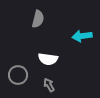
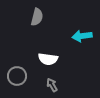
gray semicircle: moved 1 px left, 2 px up
gray circle: moved 1 px left, 1 px down
gray arrow: moved 3 px right
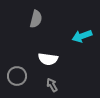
gray semicircle: moved 1 px left, 2 px down
cyan arrow: rotated 12 degrees counterclockwise
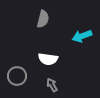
gray semicircle: moved 7 px right
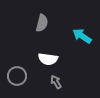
gray semicircle: moved 1 px left, 4 px down
cyan arrow: rotated 54 degrees clockwise
gray arrow: moved 4 px right, 3 px up
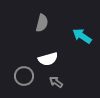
white semicircle: rotated 24 degrees counterclockwise
gray circle: moved 7 px right
gray arrow: rotated 24 degrees counterclockwise
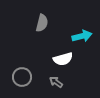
cyan arrow: rotated 132 degrees clockwise
white semicircle: moved 15 px right
gray circle: moved 2 px left, 1 px down
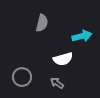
gray arrow: moved 1 px right, 1 px down
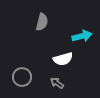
gray semicircle: moved 1 px up
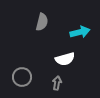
cyan arrow: moved 2 px left, 4 px up
white semicircle: moved 2 px right
gray arrow: rotated 64 degrees clockwise
